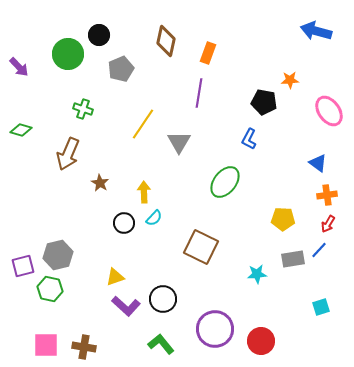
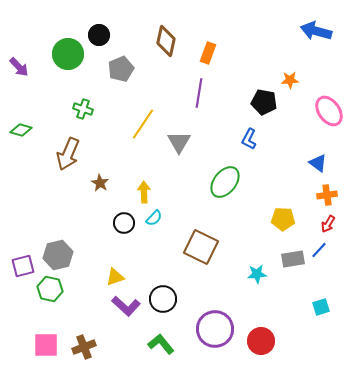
brown cross at (84, 347): rotated 30 degrees counterclockwise
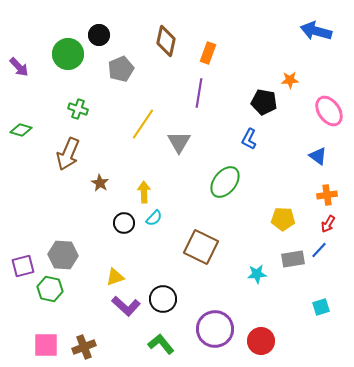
green cross at (83, 109): moved 5 px left
blue triangle at (318, 163): moved 7 px up
gray hexagon at (58, 255): moved 5 px right; rotated 16 degrees clockwise
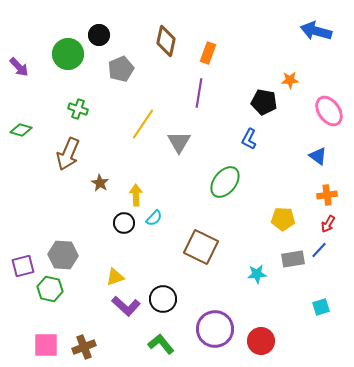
yellow arrow at (144, 192): moved 8 px left, 3 px down
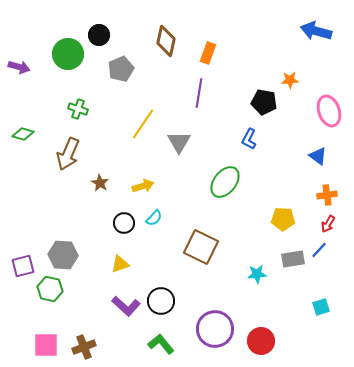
purple arrow at (19, 67): rotated 30 degrees counterclockwise
pink ellipse at (329, 111): rotated 16 degrees clockwise
green diamond at (21, 130): moved 2 px right, 4 px down
yellow arrow at (136, 195): moved 7 px right, 9 px up; rotated 75 degrees clockwise
yellow triangle at (115, 277): moved 5 px right, 13 px up
black circle at (163, 299): moved 2 px left, 2 px down
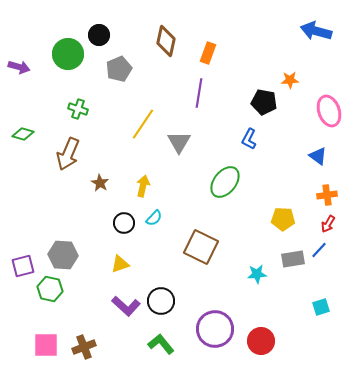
gray pentagon at (121, 69): moved 2 px left
yellow arrow at (143, 186): rotated 60 degrees counterclockwise
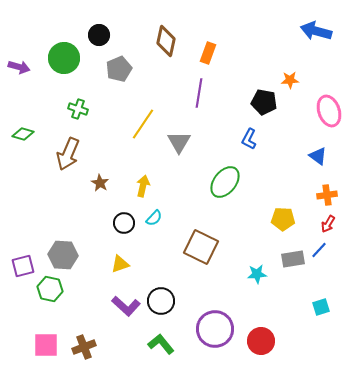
green circle at (68, 54): moved 4 px left, 4 px down
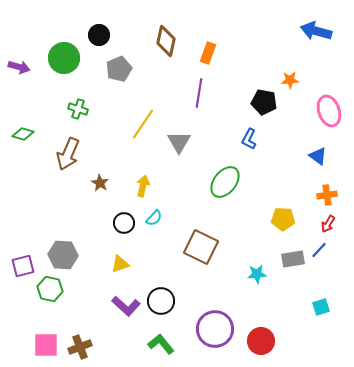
brown cross at (84, 347): moved 4 px left
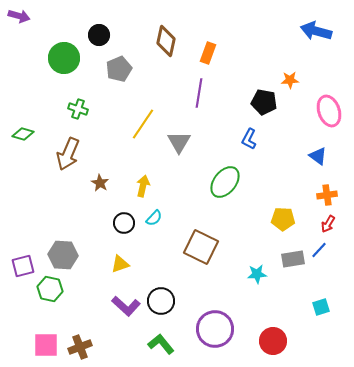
purple arrow at (19, 67): moved 51 px up
red circle at (261, 341): moved 12 px right
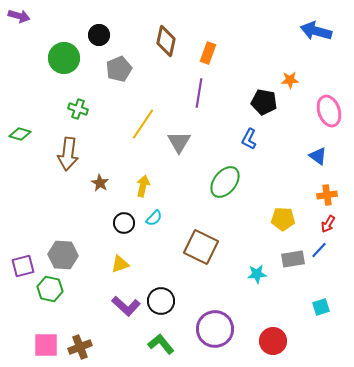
green diamond at (23, 134): moved 3 px left
brown arrow at (68, 154): rotated 16 degrees counterclockwise
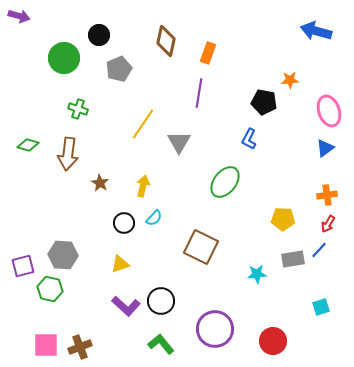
green diamond at (20, 134): moved 8 px right, 11 px down
blue triangle at (318, 156): moved 7 px right, 8 px up; rotated 48 degrees clockwise
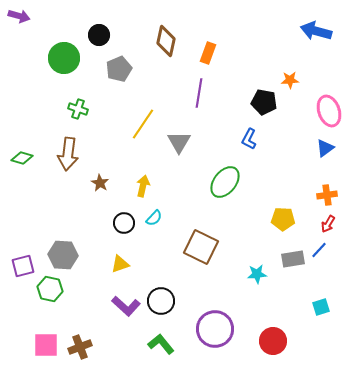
green diamond at (28, 145): moved 6 px left, 13 px down
